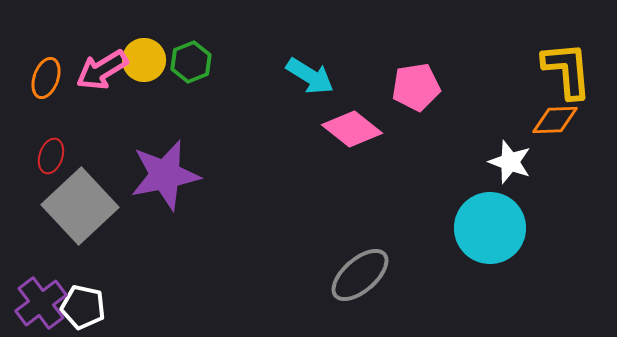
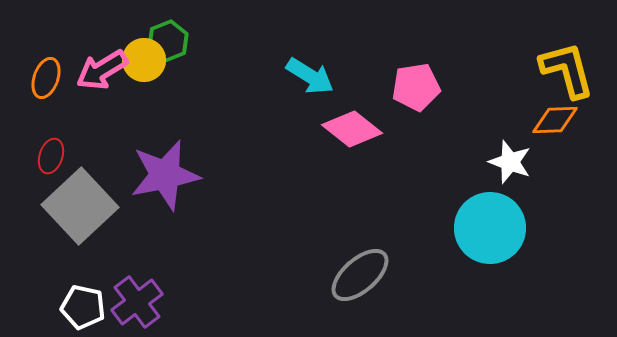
green hexagon: moved 23 px left, 21 px up
yellow L-shape: rotated 10 degrees counterclockwise
purple cross: moved 96 px right, 1 px up
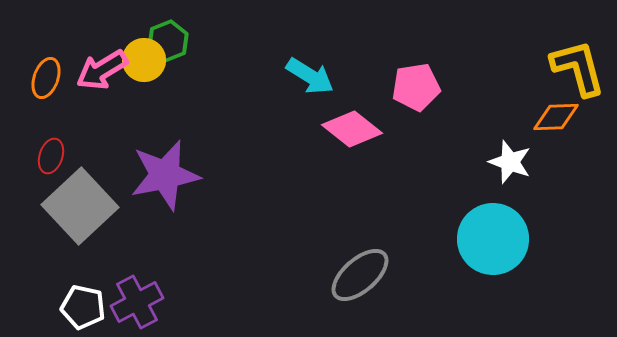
yellow L-shape: moved 11 px right, 2 px up
orange diamond: moved 1 px right, 3 px up
cyan circle: moved 3 px right, 11 px down
purple cross: rotated 9 degrees clockwise
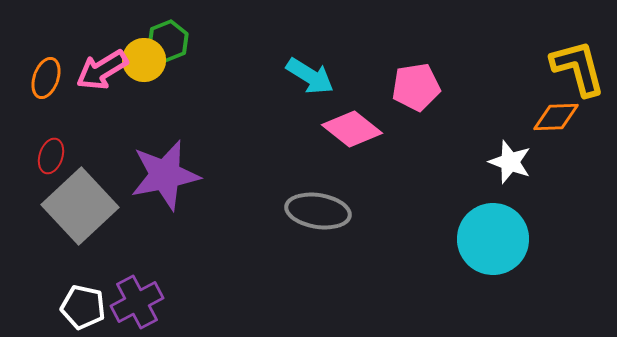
gray ellipse: moved 42 px left, 64 px up; rotated 50 degrees clockwise
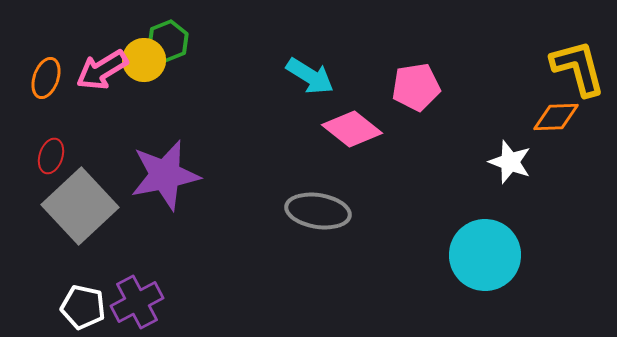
cyan circle: moved 8 px left, 16 px down
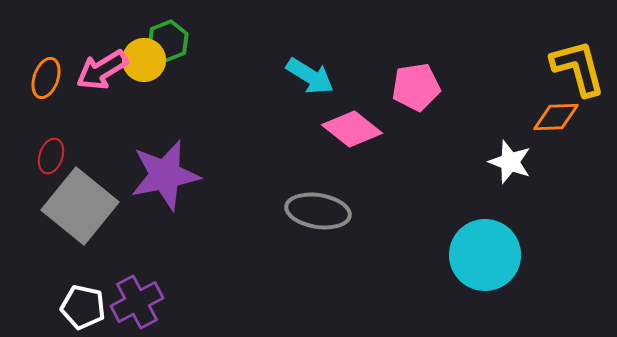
gray square: rotated 8 degrees counterclockwise
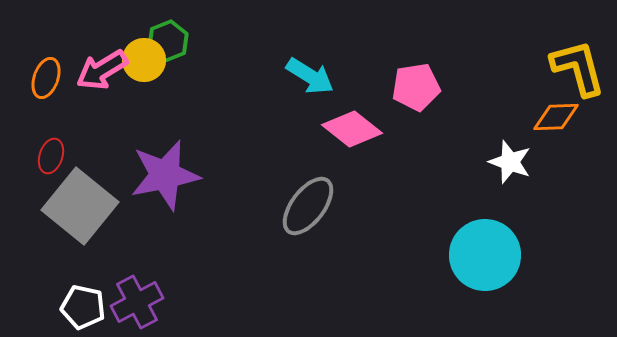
gray ellipse: moved 10 px left, 5 px up; rotated 62 degrees counterclockwise
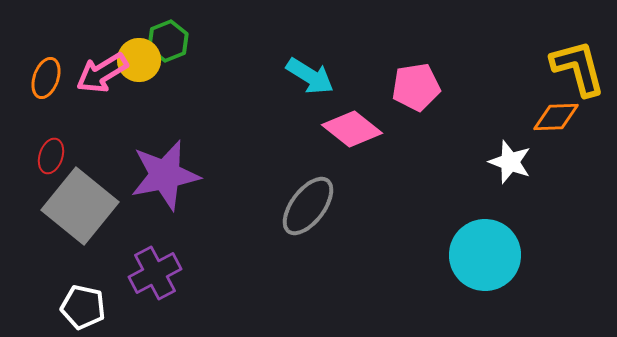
yellow circle: moved 5 px left
pink arrow: moved 3 px down
purple cross: moved 18 px right, 29 px up
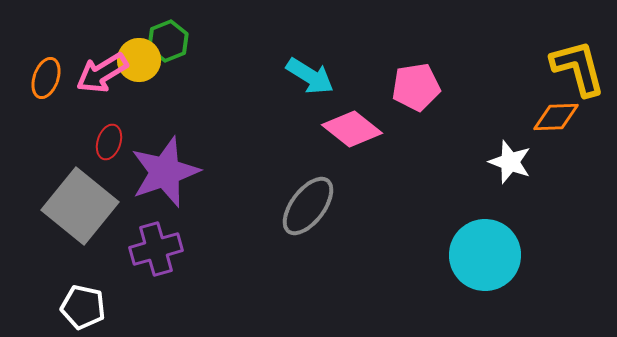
red ellipse: moved 58 px right, 14 px up
purple star: moved 3 px up; rotated 8 degrees counterclockwise
purple cross: moved 1 px right, 24 px up; rotated 12 degrees clockwise
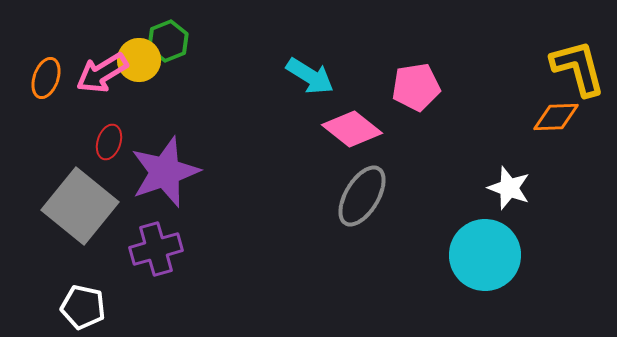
white star: moved 1 px left, 26 px down
gray ellipse: moved 54 px right, 10 px up; rotated 6 degrees counterclockwise
